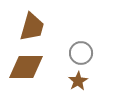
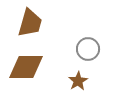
brown trapezoid: moved 2 px left, 4 px up
gray circle: moved 7 px right, 4 px up
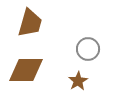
brown diamond: moved 3 px down
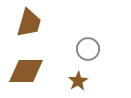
brown trapezoid: moved 1 px left
brown diamond: moved 1 px down
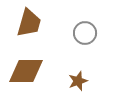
gray circle: moved 3 px left, 16 px up
brown star: rotated 12 degrees clockwise
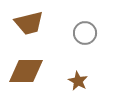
brown trapezoid: rotated 60 degrees clockwise
brown star: rotated 24 degrees counterclockwise
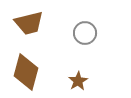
brown diamond: moved 1 px down; rotated 75 degrees counterclockwise
brown star: rotated 12 degrees clockwise
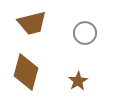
brown trapezoid: moved 3 px right
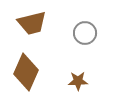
brown diamond: rotated 9 degrees clockwise
brown star: rotated 30 degrees clockwise
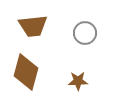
brown trapezoid: moved 1 px right, 3 px down; rotated 8 degrees clockwise
brown diamond: rotated 9 degrees counterclockwise
